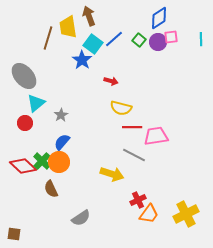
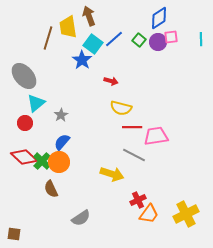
red diamond: moved 1 px right, 9 px up
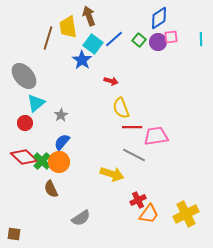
yellow semicircle: rotated 55 degrees clockwise
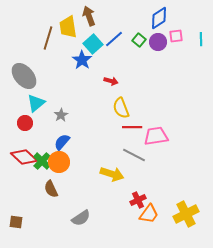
pink square: moved 5 px right, 1 px up
cyan square: rotated 12 degrees clockwise
brown square: moved 2 px right, 12 px up
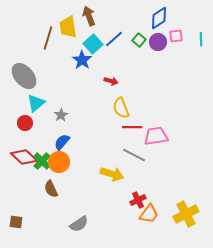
gray semicircle: moved 2 px left, 6 px down
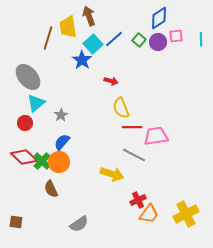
gray ellipse: moved 4 px right, 1 px down
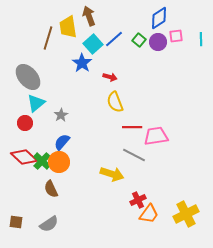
blue star: moved 3 px down
red arrow: moved 1 px left, 4 px up
yellow semicircle: moved 6 px left, 6 px up
gray semicircle: moved 30 px left
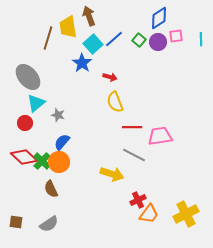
gray star: moved 3 px left; rotated 24 degrees counterclockwise
pink trapezoid: moved 4 px right
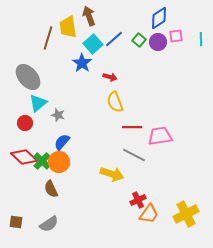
cyan triangle: moved 2 px right
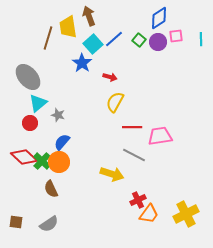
yellow semicircle: rotated 50 degrees clockwise
red circle: moved 5 px right
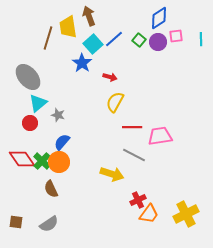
red diamond: moved 2 px left, 2 px down; rotated 12 degrees clockwise
